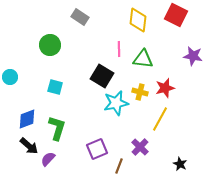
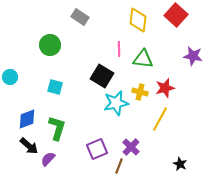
red square: rotated 15 degrees clockwise
purple cross: moved 9 px left
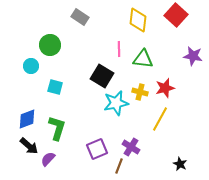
cyan circle: moved 21 px right, 11 px up
purple cross: rotated 12 degrees counterclockwise
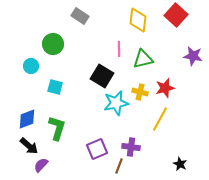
gray rectangle: moved 1 px up
green circle: moved 3 px right, 1 px up
green triangle: rotated 20 degrees counterclockwise
purple cross: rotated 24 degrees counterclockwise
purple semicircle: moved 7 px left, 6 px down
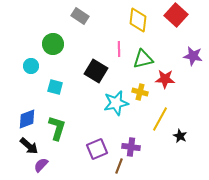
black square: moved 6 px left, 5 px up
red star: moved 9 px up; rotated 18 degrees clockwise
black star: moved 28 px up
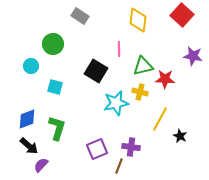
red square: moved 6 px right
green triangle: moved 7 px down
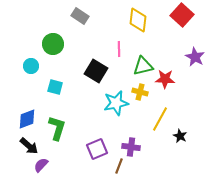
purple star: moved 2 px right, 1 px down; rotated 18 degrees clockwise
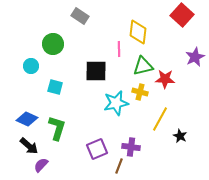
yellow diamond: moved 12 px down
purple star: rotated 18 degrees clockwise
black square: rotated 30 degrees counterclockwise
blue diamond: rotated 45 degrees clockwise
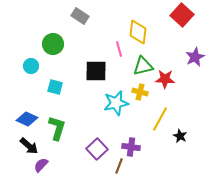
pink line: rotated 14 degrees counterclockwise
purple square: rotated 20 degrees counterclockwise
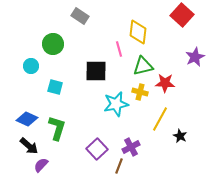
red star: moved 4 px down
cyan star: moved 1 px down
purple cross: rotated 36 degrees counterclockwise
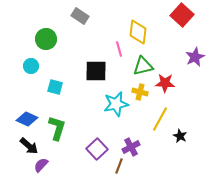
green circle: moved 7 px left, 5 px up
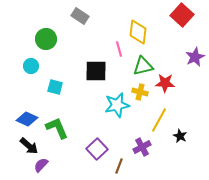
cyan star: moved 1 px right, 1 px down
yellow line: moved 1 px left, 1 px down
green L-shape: rotated 40 degrees counterclockwise
purple cross: moved 11 px right
